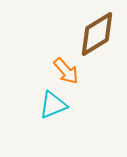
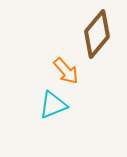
brown diamond: rotated 18 degrees counterclockwise
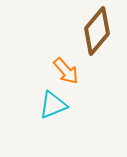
brown diamond: moved 3 px up
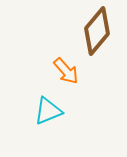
cyan triangle: moved 5 px left, 6 px down
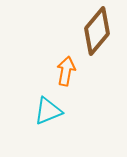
orange arrow: rotated 128 degrees counterclockwise
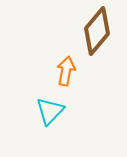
cyan triangle: moved 2 px right; rotated 24 degrees counterclockwise
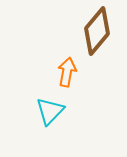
orange arrow: moved 1 px right, 1 px down
